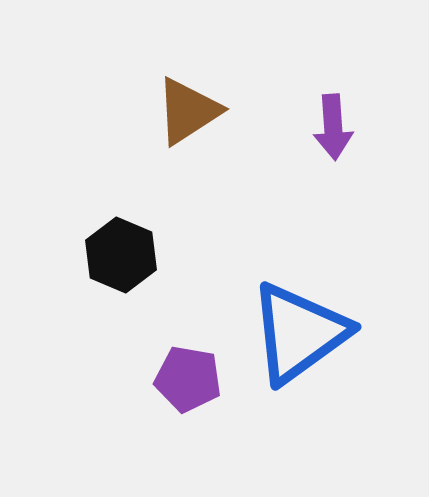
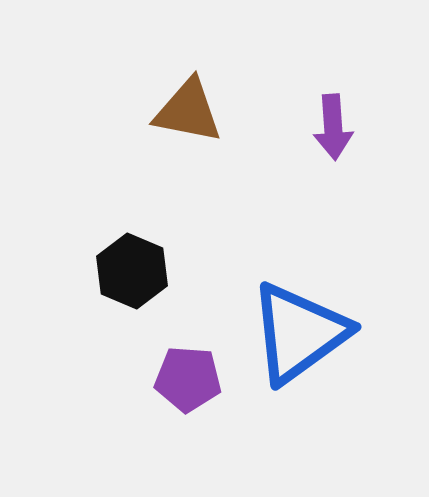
brown triangle: rotated 44 degrees clockwise
black hexagon: moved 11 px right, 16 px down
purple pentagon: rotated 6 degrees counterclockwise
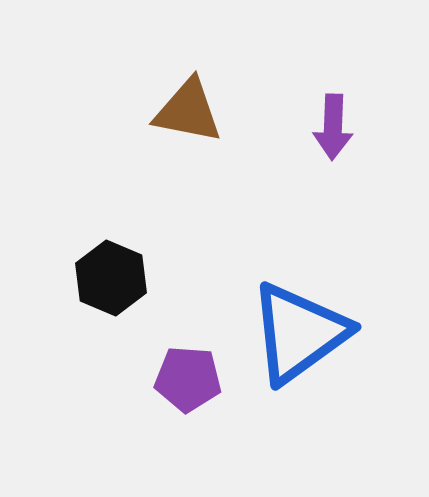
purple arrow: rotated 6 degrees clockwise
black hexagon: moved 21 px left, 7 px down
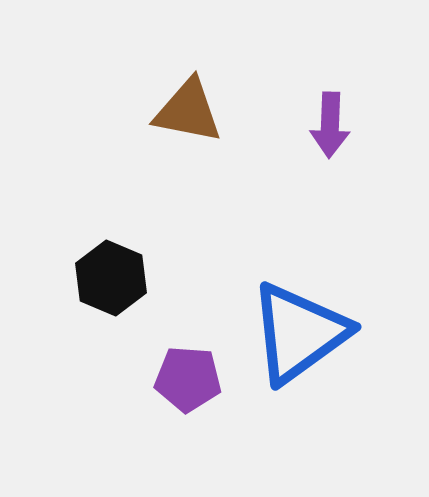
purple arrow: moved 3 px left, 2 px up
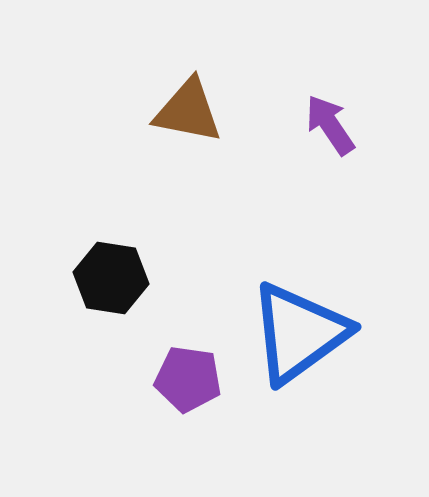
purple arrow: rotated 144 degrees clockwise
black hexagon: rotated 14 degrees counterclockwise
purple pentagon: rotated 4 degrees clockwise
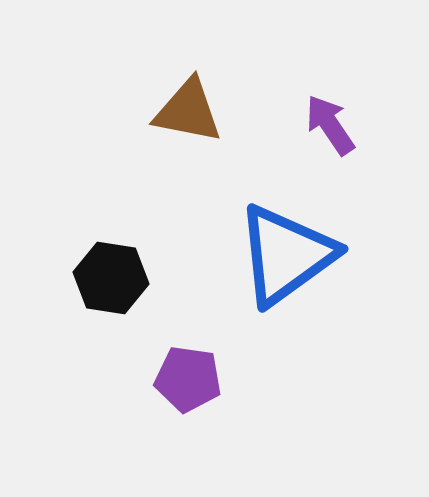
blue triangle: moved 13 px left, 78 px up
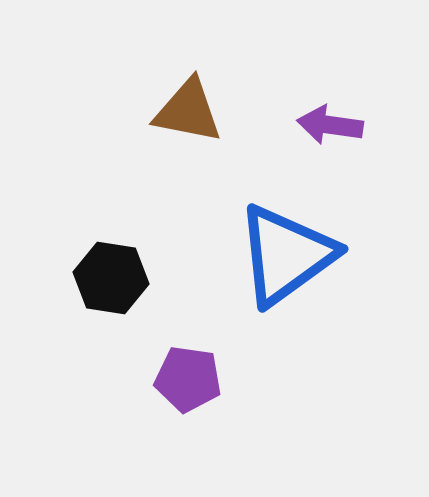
purple arrow: rotated 48 degrees counterclockwise
